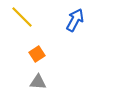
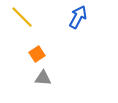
blue arrow: moved 3 px right, 3 px up
gray triangle: moved 5 px right, 4 px up
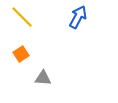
orange square: moved 16 px left
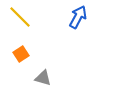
yellow line: moved 2 px left
gray triangle: rotated 12 degrees clockwise
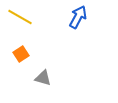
yellow line: rotated 15 degrees counterclockwise
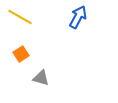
gray triangle: moved 2 px left
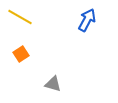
blue arrow: moved 9 px right, 3 px down
gray triangle: moved 12 px right, 6 px down
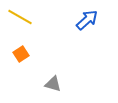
blue arrow: rotated 20 degrees clockwise
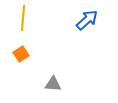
yellow line: moved 3 px right, 1 px down; rotated 65 degrees clockwise
gray triangle: rotated 12 degrees counterclockwise
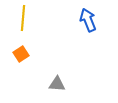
blue arrow: moved 1 px right; rotated 70 degrees counterclockwise
gray triangle: moved 4 px right
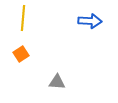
blue arrow: moved 2 px right, 1 px down; rotated 115 degrees clockwise
gray triangle: moved 2 px up
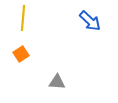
blue arrow: rotated 40 degrees clockwise
